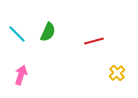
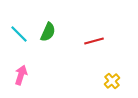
cyan line: moved 2 px right
yellow cross: moved 5 px left, 8 px down
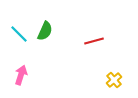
green semicircle: moved 3 px left, 1 px up
yellow cross: moved 2 px right, 1 px up
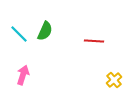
red line: rotated 18 degrees clockwise
pink arrow: moved 2 px right
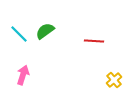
green semicircle: rotated 150 degrees counterclockwise
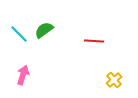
green semicircle: moved 1 px left, 1 px up
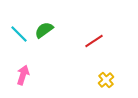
red line: rotated 36 degrees counterclockwise
yellow cross: moved 8 px left
